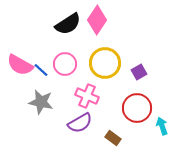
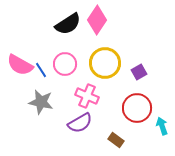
blue line: rotated 14 degrees clockwise
brown rectangle: moved 3 px right, 2 px down
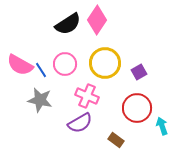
gray star: moved 1 px left, 2 px up
